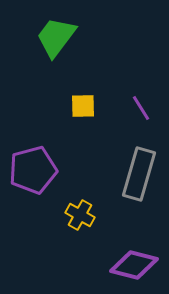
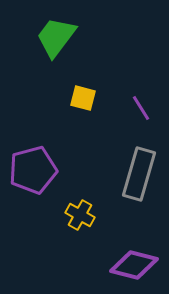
yellow square: moved 8 px up; rotated 16 degrees clockwise
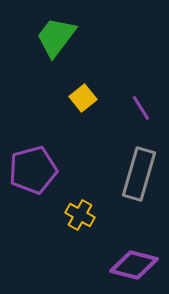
yellow square: rotated 36 degrees clockwise
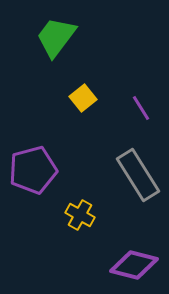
gray rectangle: moved 1 px left, 1 px down; rotated 48 degrees counterclockwise
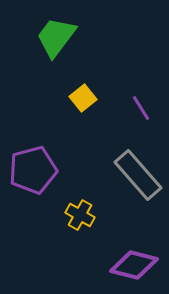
gray rectangle: rotated 9 degrees counterclockwise
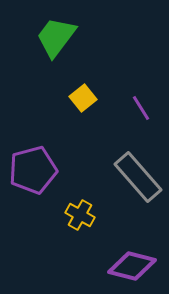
gray rectangle: moved 2 px down
purple diamond: moved 2 px left, 1 px down
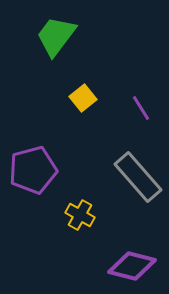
green trapezoid: moved 1 px up
